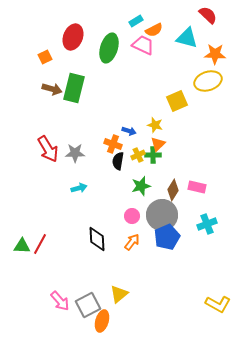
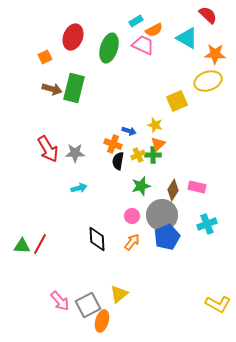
cyan triangle: rotated 15 degrees clockwise
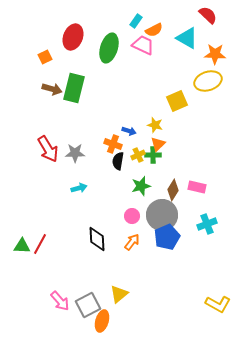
cyan rectangle: rotated 24 degrees counterclockwise
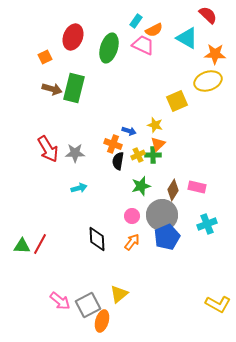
pink arrow: rotated 10 degrees counterclockwise
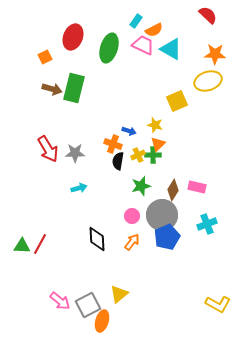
cyan triangle: moved 16 px left, 11 px down
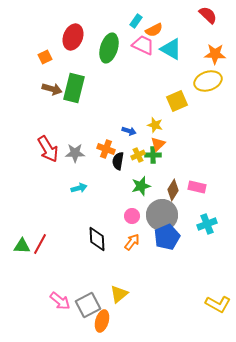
orange cross: moved 7 px left, 5 px down
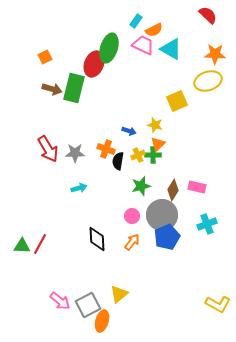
red ellipse: moved 21 px right, 27 px down
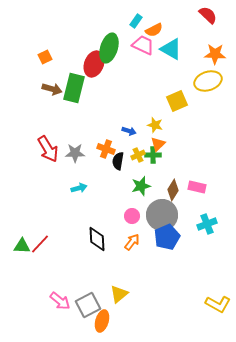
red line: rotated 15 degrees clockwise
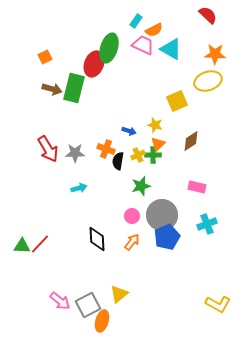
brown diamond: moved 18 px right, 49 px up; rotated 25 degrees clockwise
